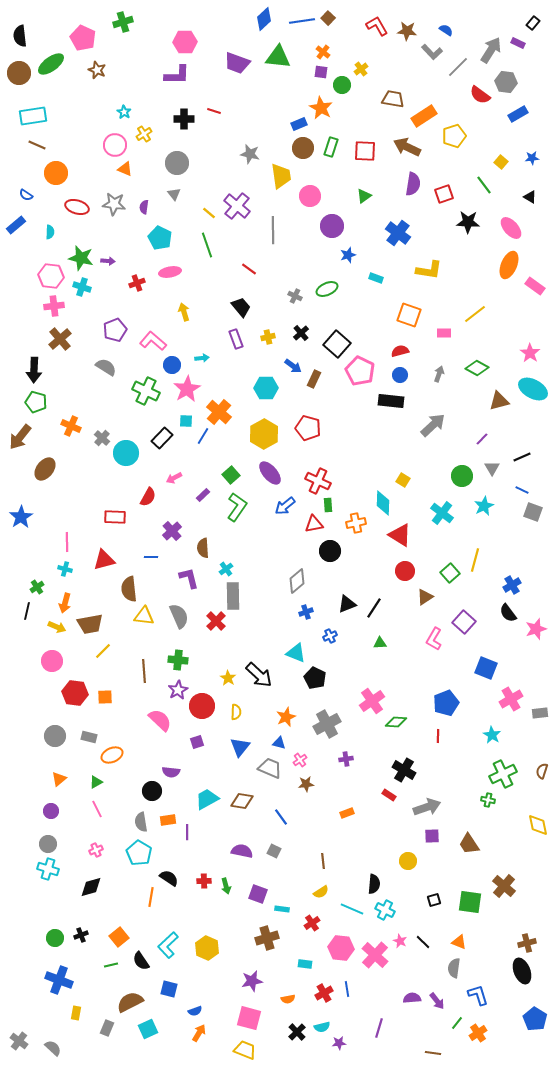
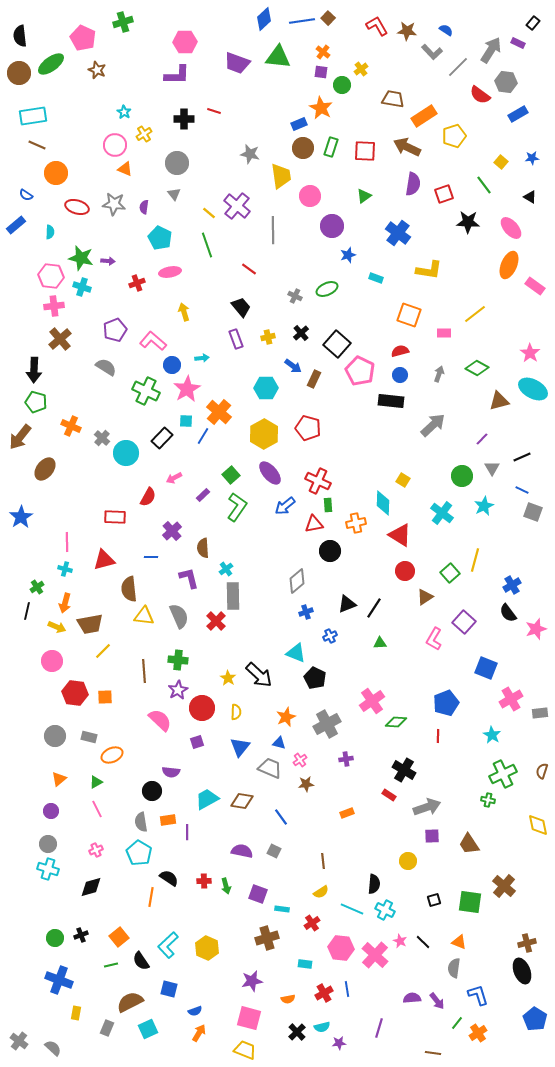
red circle at (202, 706): moved 2 px down
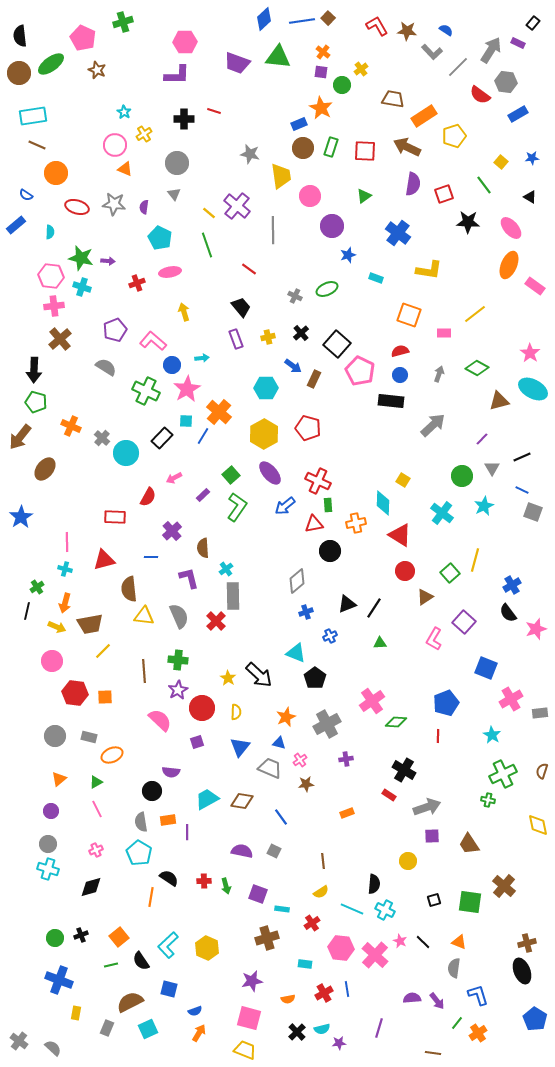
black pentagon at (315, 678): rotated 10 degrees clockwise
cyan semicircle at (322, 1027): moved 2 px down
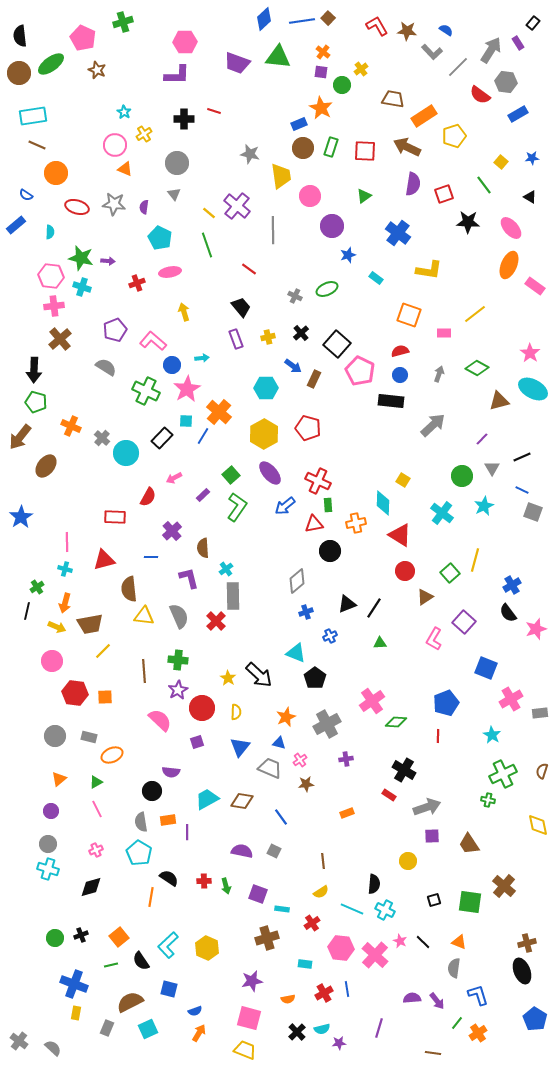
purple rectangle at (518, 43): rotated 32 degrees clockwise
cyan rectangle at (376, 278): rotated 16 degrees clockwise
brown ellipse at (45, 469): moved 1 px right, 3 px up
blue cross at (59, 980): moved 15 px right, 4 px down
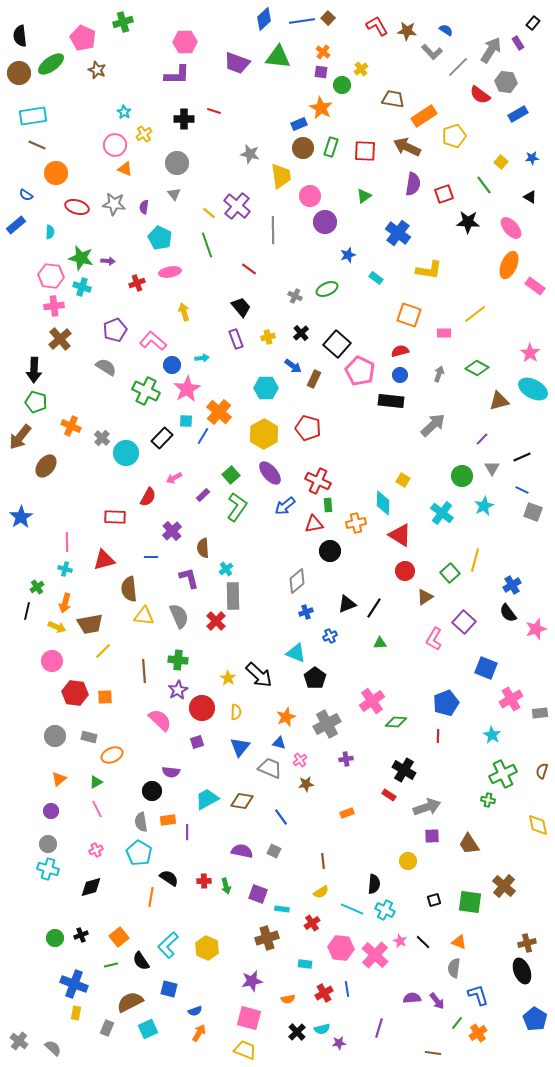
purple circle at (332, 226): moved 7 px left, 4 px up
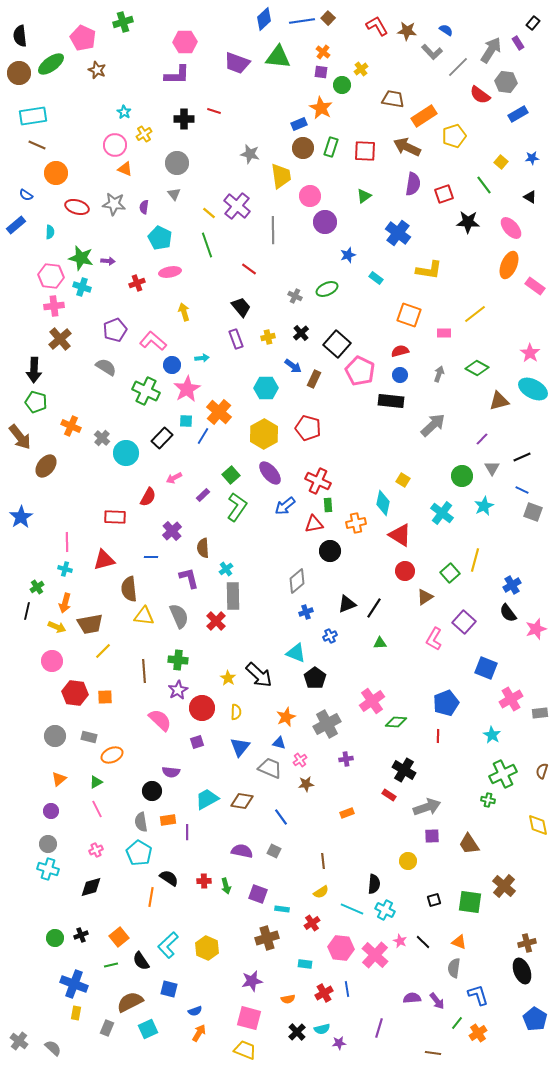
brown arrow at (20, 437): rotated 76 degrees counterclockwise
cyan diamond at (383, 503): rotated 10 degrees clockwise
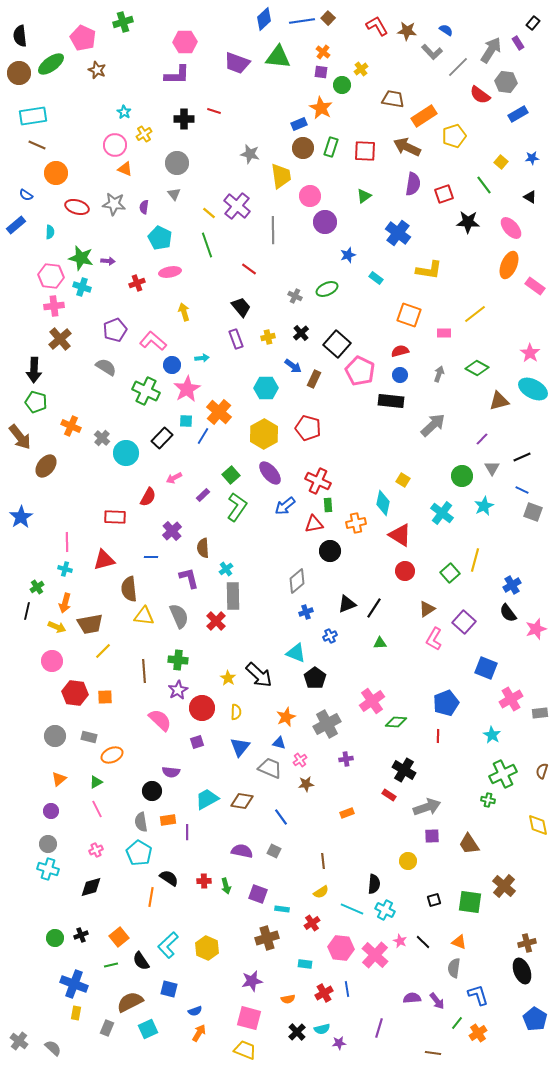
brown triangle at (425, 597): moved 2 px right, 12 px down
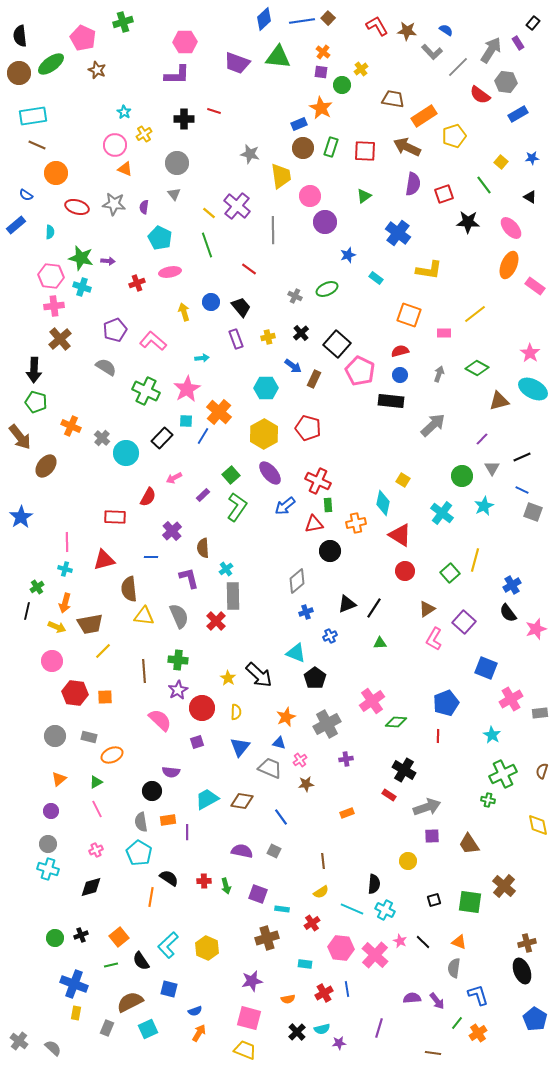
blue circle at (172, 365): moved 39 px right, 63 px up
